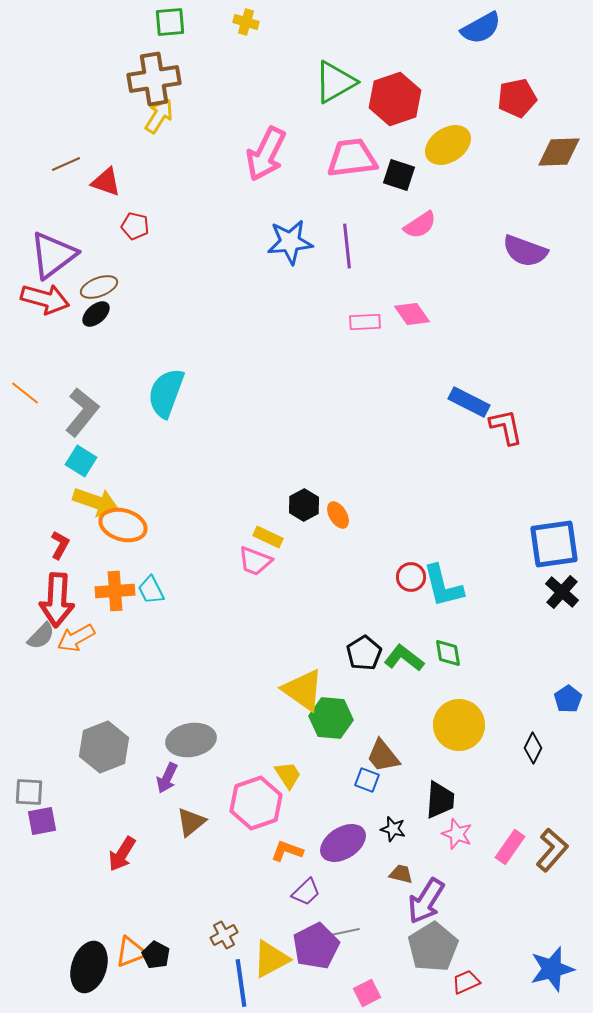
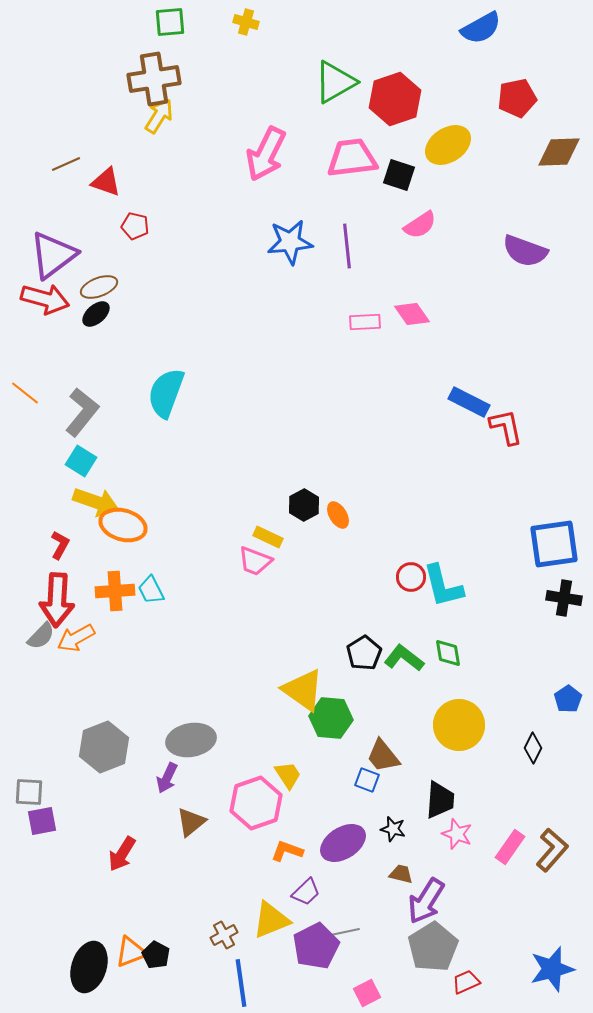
black cross at (562, 592): moved 2 px right, 6 px down; rotated 32 degrees counterclockwise
yellow triangle at (271, 959): moved 39 px up; rotated 6 degrees clockwise
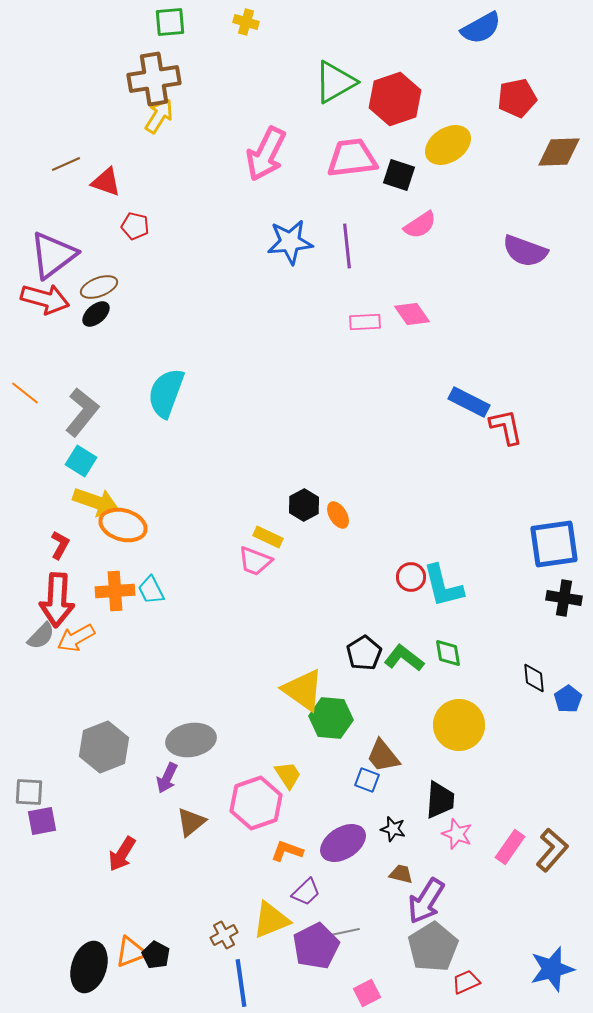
black diamond at (533, 748): moved 1 px right, 70 px up; rotated 32 degrees counterclockwise
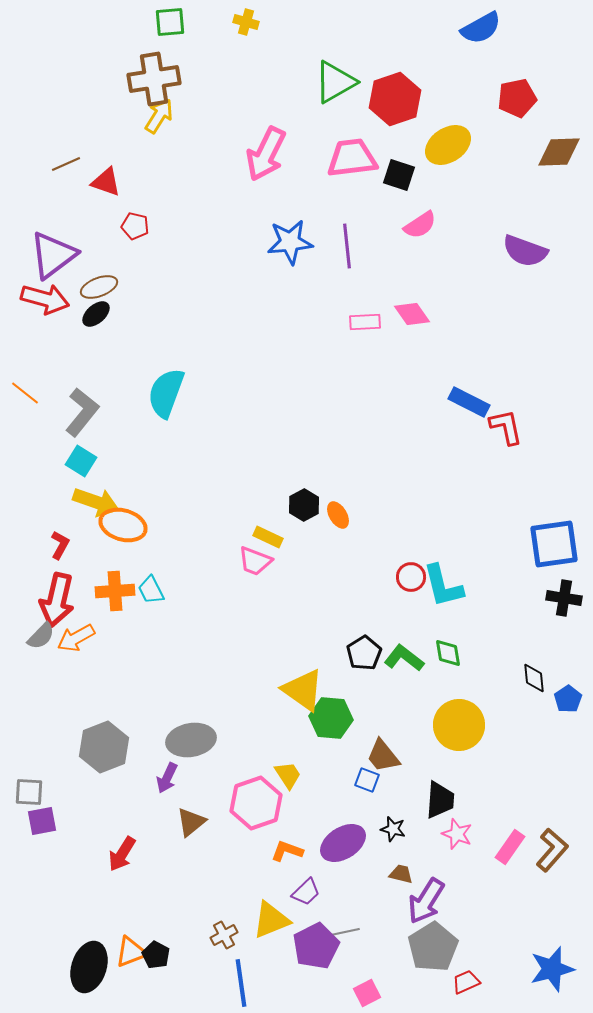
red arrow at (57, 600): rotated 10 degrees clockwise
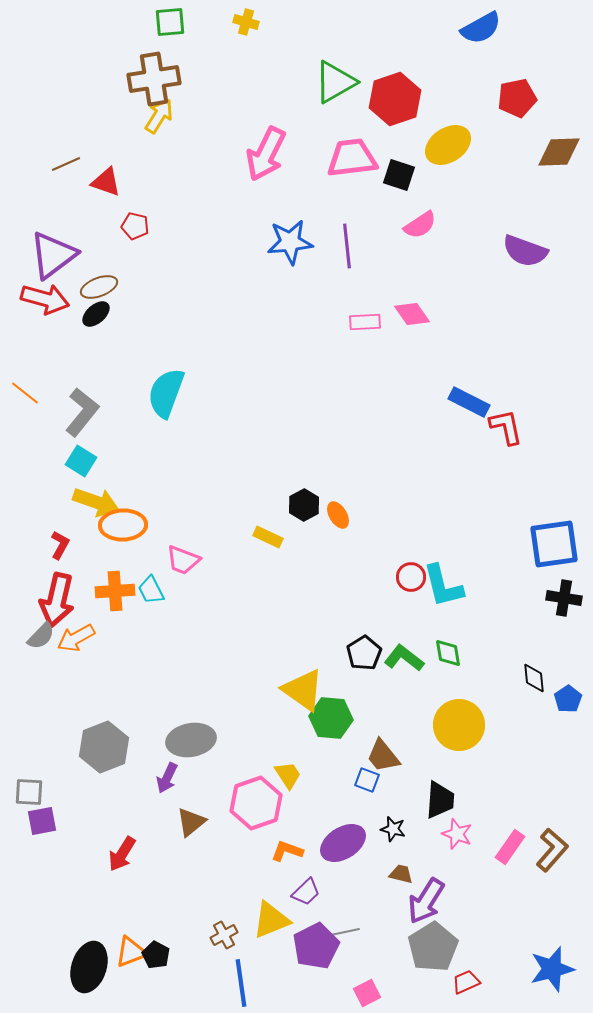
orange ellipse at (123, 525): rotated 18 degrees counterclockwise
pink trapezoid at (255, 561): moved 72 px left, 1 px up
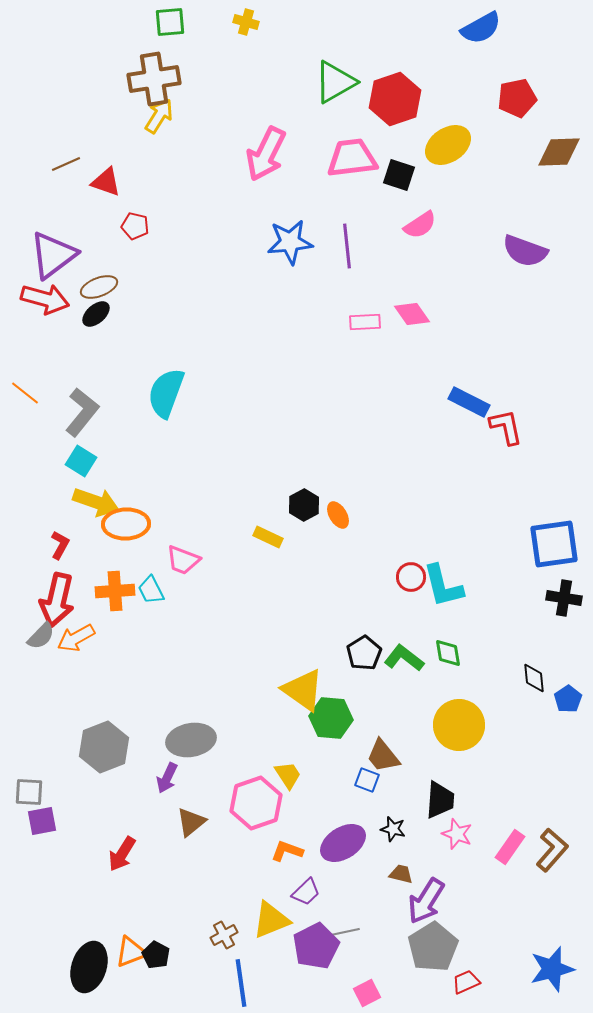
orange ellipse at (123, 525): moved 3 px right, 1 px up
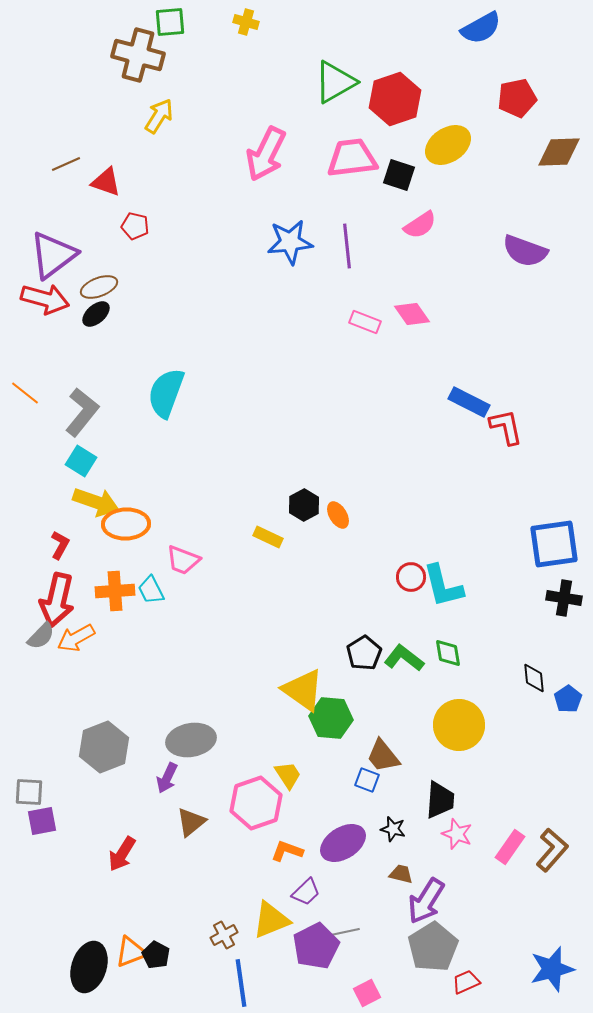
brown cross at (154, 79): moved 16 px left, 24 px up; rotated 24 degrees clockwise
pink rectangle at (365, 322): rotated 24 degrees clockwise
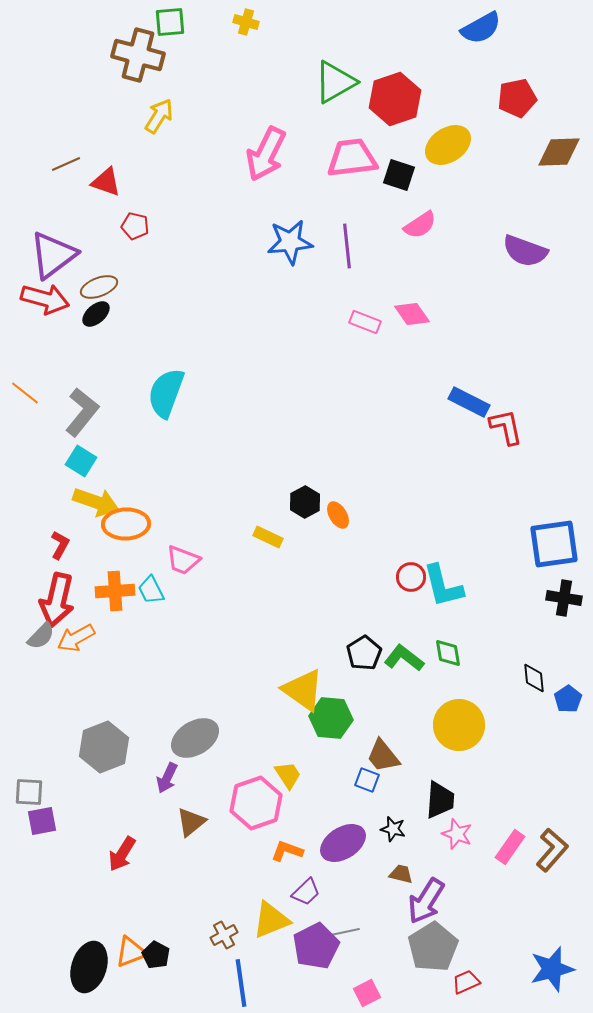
black hexagon at (304, 505): moved 1 px right, 3 px up
gray ellipse at (191, 740): moved 4 px right, 2 px up; rotated 21 degrees counterclockwise
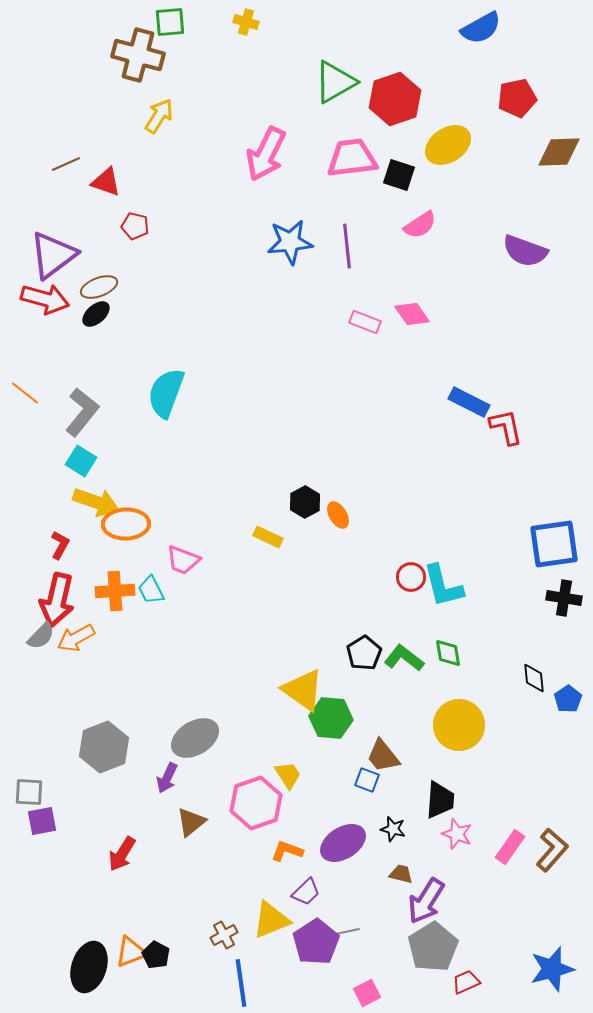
purple pentagon at (316, 946): moved 4 px up; rotated 6 degrees counterclockwise
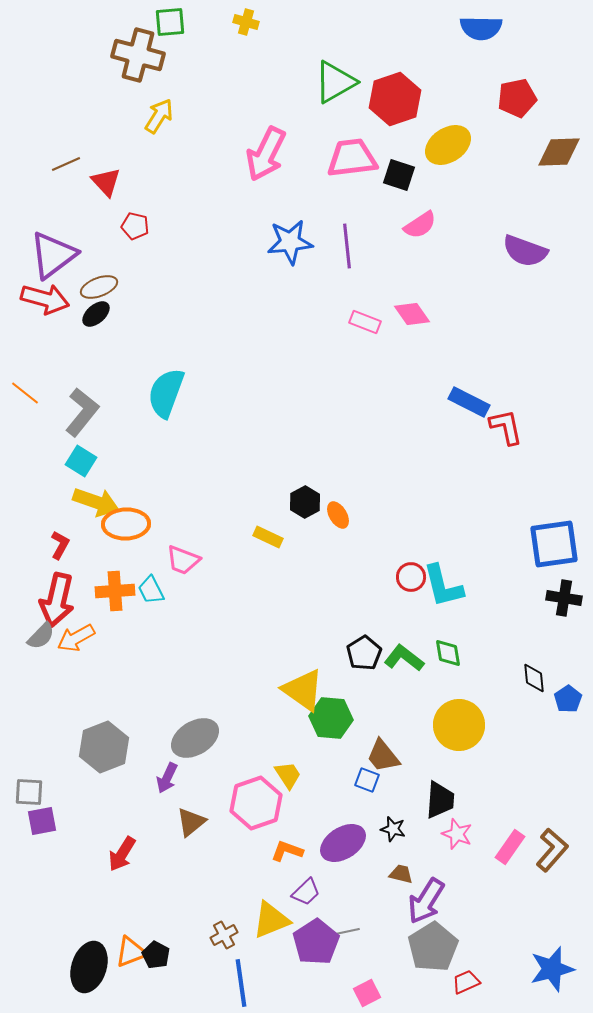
blue semicircle at (481, 28): rotated 30 degrees clockwise
red triangle at (106, 182): rotated 28 degrees clockwise
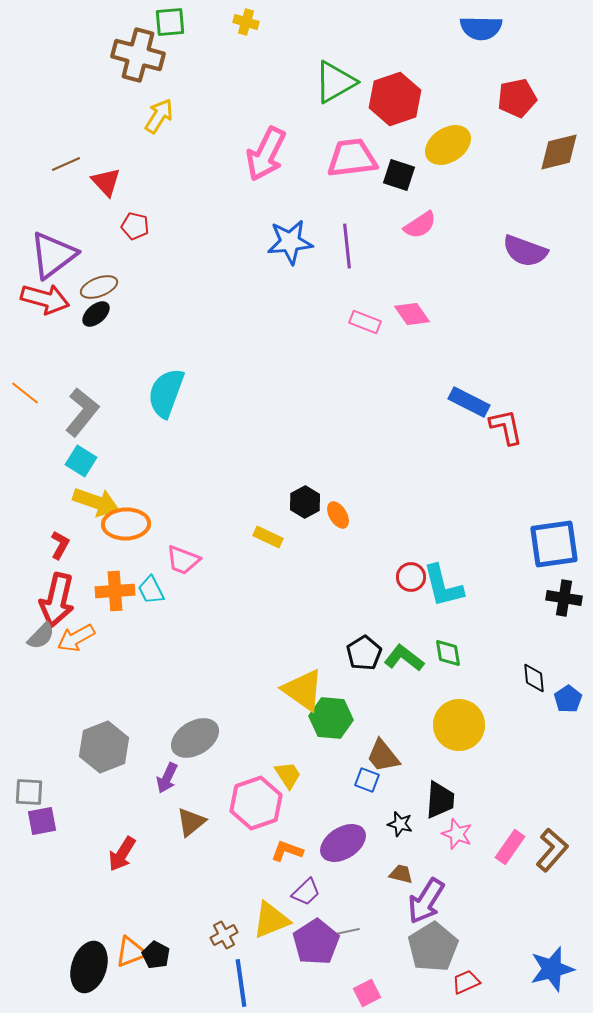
brown diamond at (559, 152): rotated 12 degrees counterclockwise
black star at (393, 829): moved 7 px right, 5 px up
